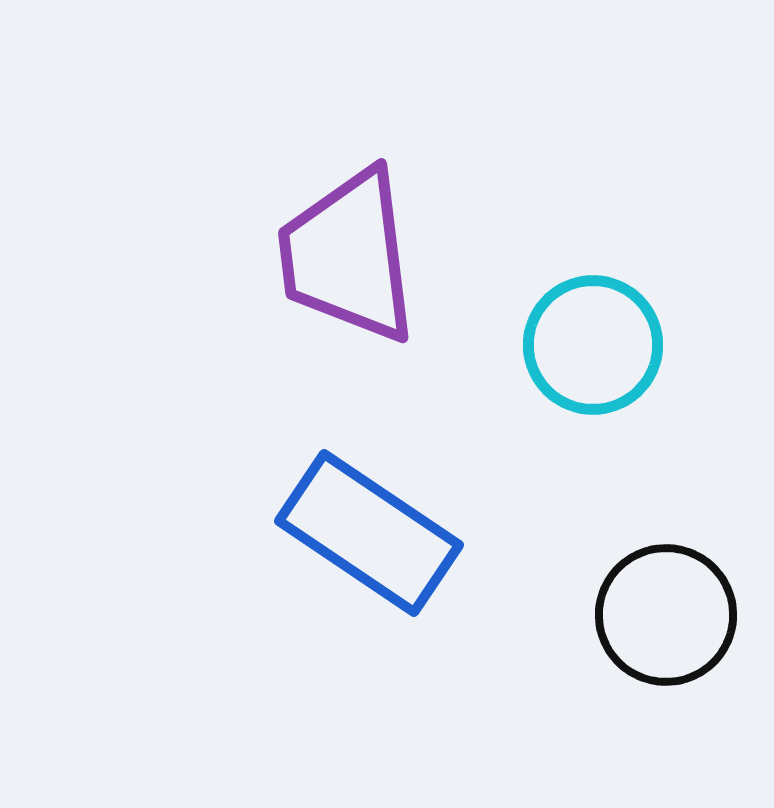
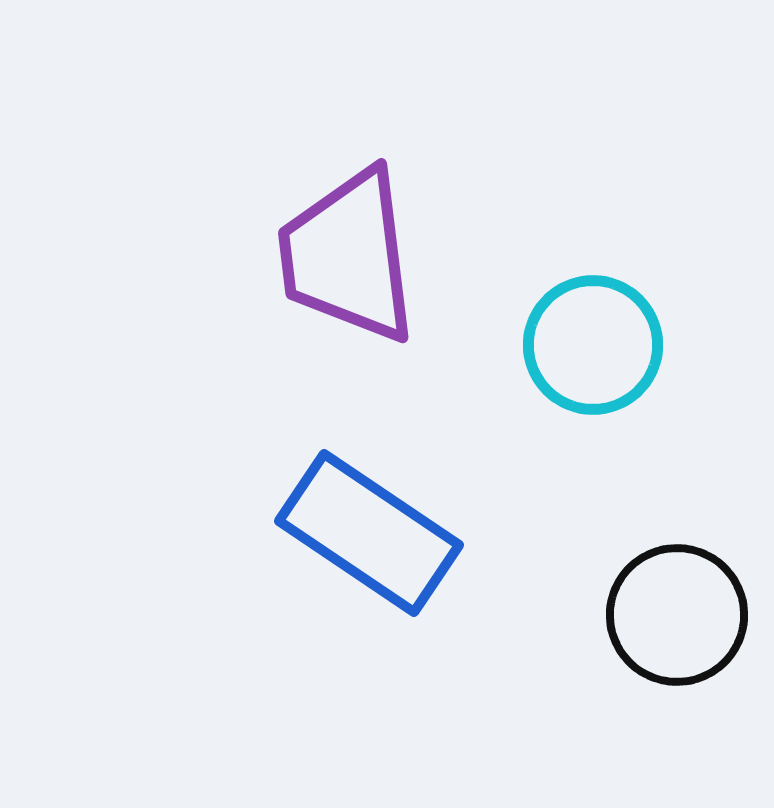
black circle: moved 11 px right
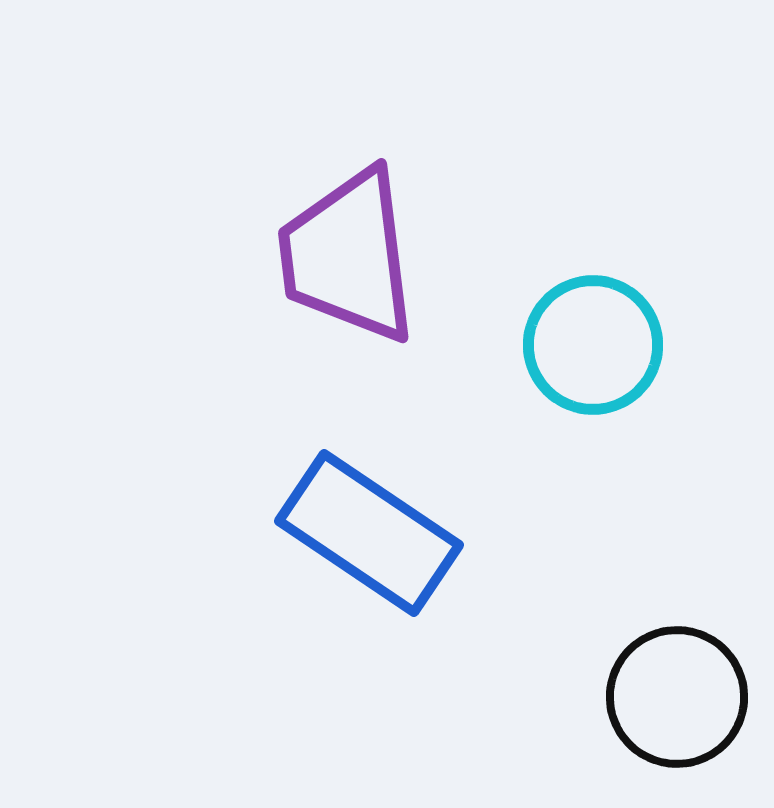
black circle: moved 82 px down
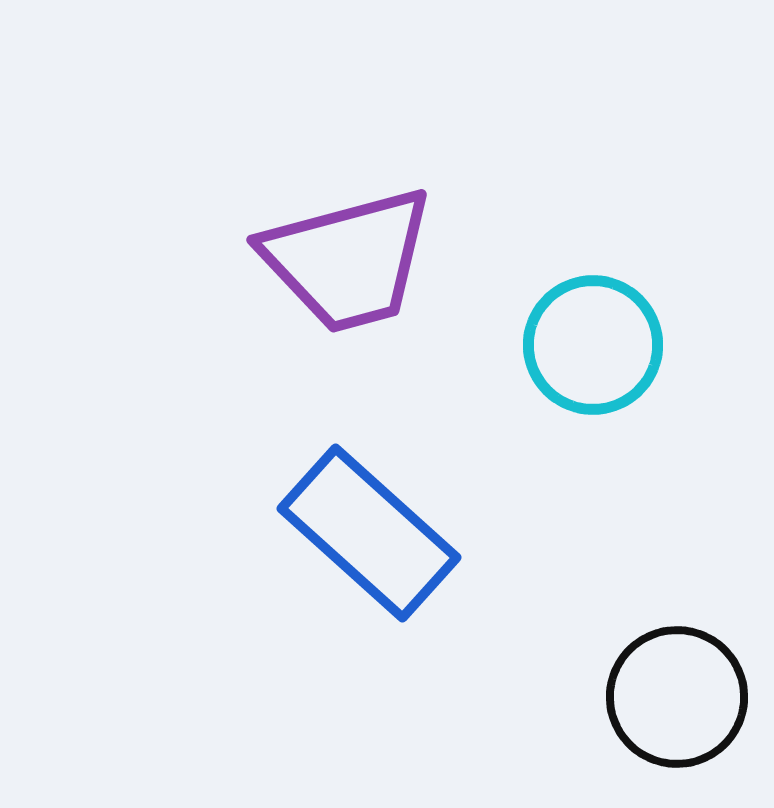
purple trapezoid: moved 4 px down; rotated 98 degrees counterclockwise
blue rectangle: rotated 8 degrees clockwise
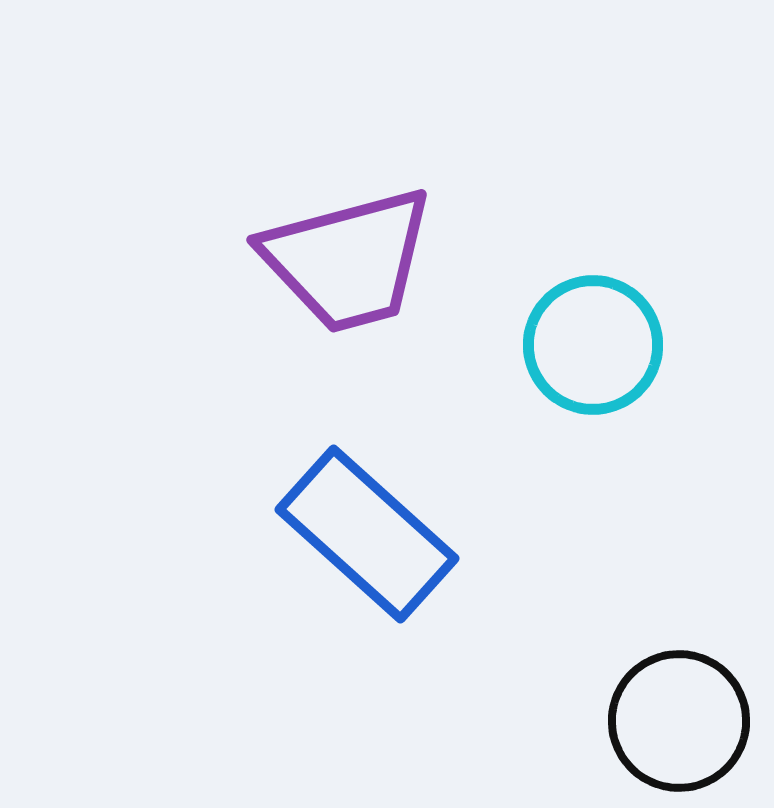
blue rectangle: moved 2 px left, 1 px down
black circle: moved 2 px right, 24 px down
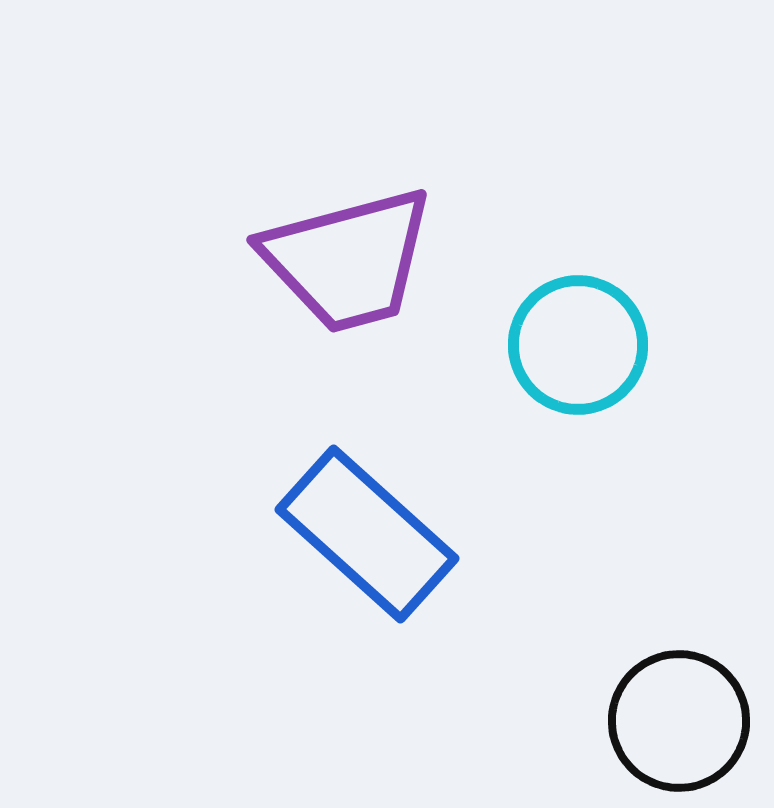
cyan circle: moved 15 px left
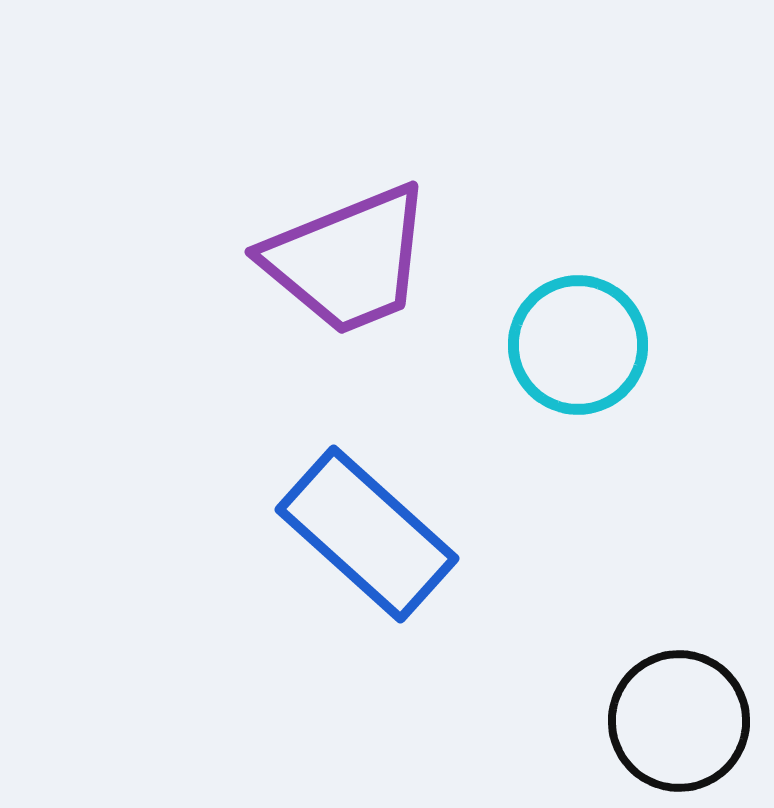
purple trapezoid: rotated 7 degrees counterclockwise
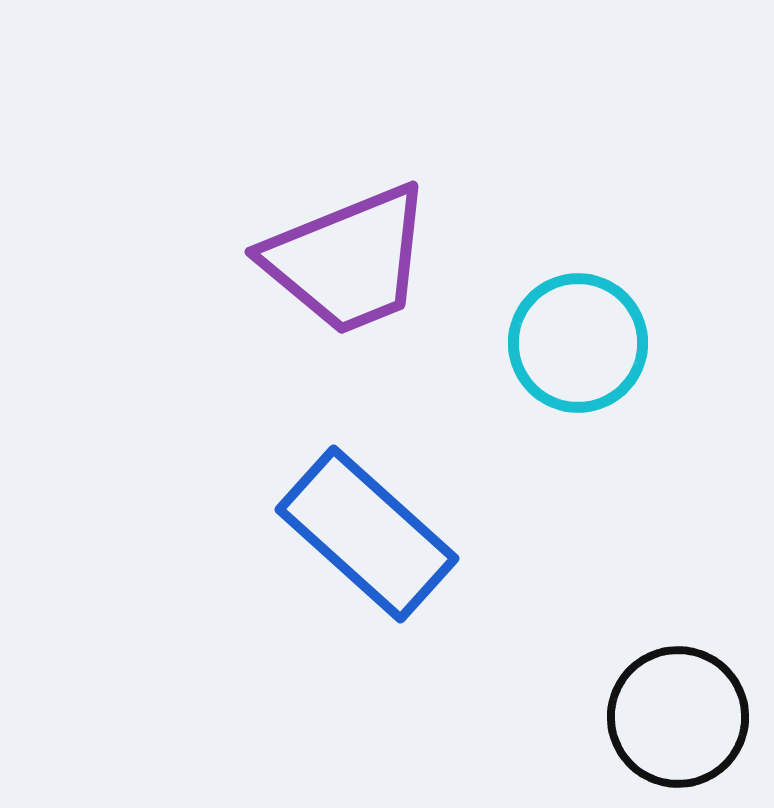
cyan circle: moved 2 px up
black circle: moved 1 px left, 4 px up
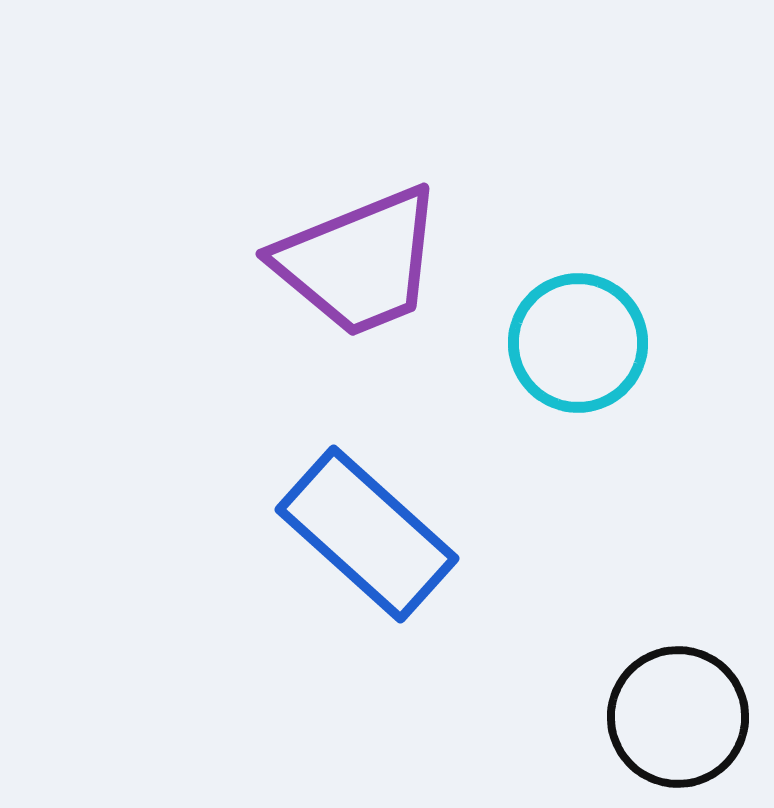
purple trapezoid: moved 11 px right, 2 px down
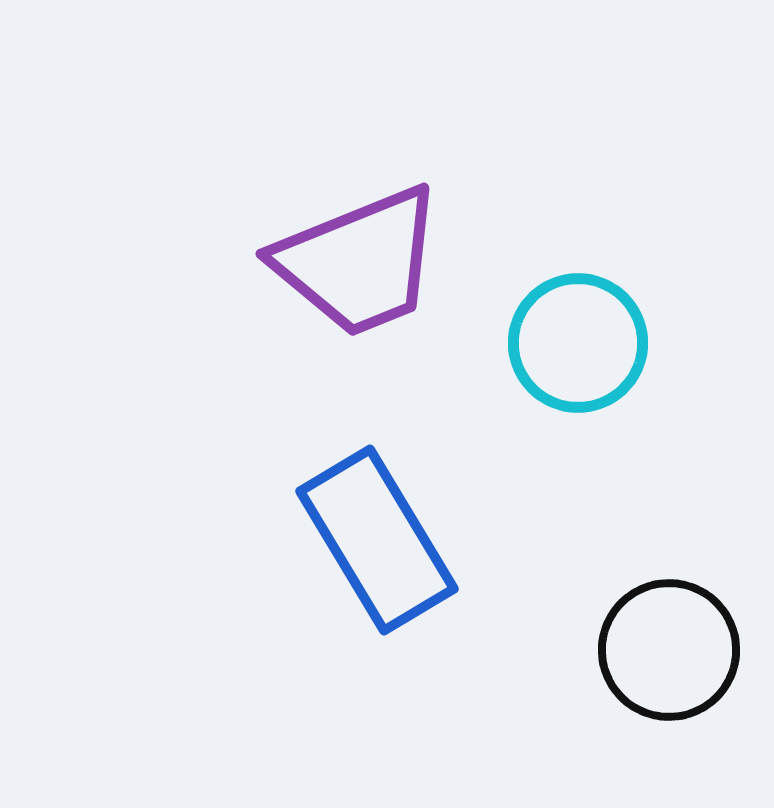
blue rectangle: moved 10 px right, 6 px down; rotated 17 degrees clockwise
black circle: moved 9 px left, 67 px up
